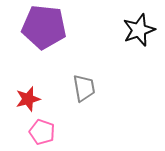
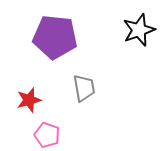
purple pentagon: moved 11 px right, 10 px down
red star: moved 1 px right, 1 px down
pink pentagon: moved 5 px right, 3 px down
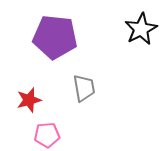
black star: moved 2 px right, 1 px up; rotated 8 degrees counterclockwise
pink pentagon: rotated 25 degrees counterclockwise
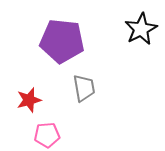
purple pentagon: moved 7 px right, 4 px down
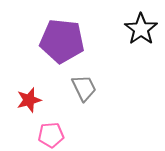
black star: rotated 8 degrees counterclockwise
gray trapezoid: rotated 16 degrees counterclockwise
pink pentagon: moved 4 px right
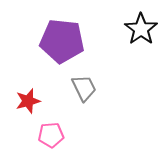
red star: moved 1 px left, 1 px down
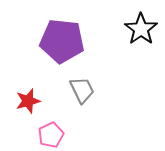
gray trapezoid: moved 2 px left, 2 px down
pink pentagon: rotated 20 degrees counterclockwise
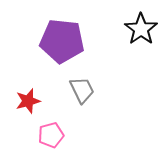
pink pentagon: rotated 10 degrees clockwise
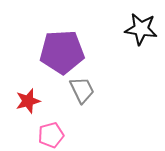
black star: rotated 28 degrees counterclockwise
purple pentagon: moved 11 px down; rotated 9 degrees counterclockwise
